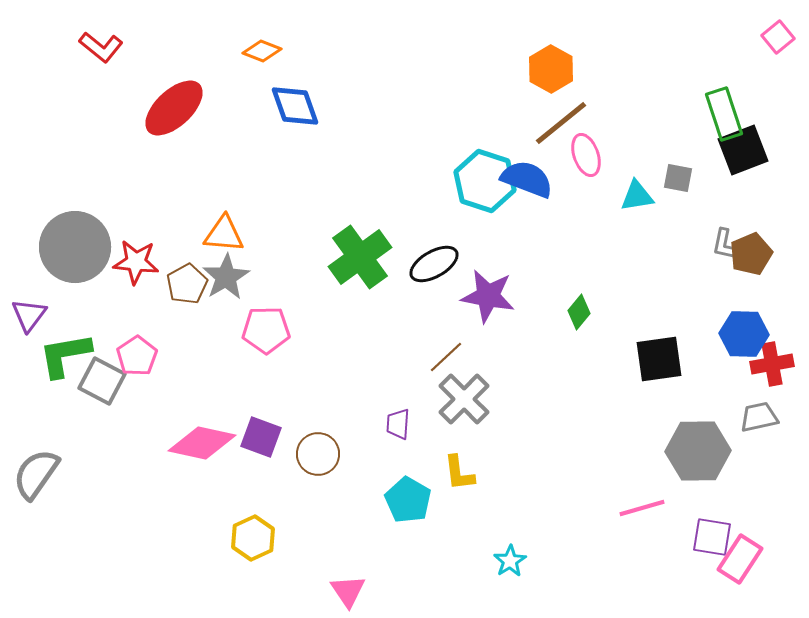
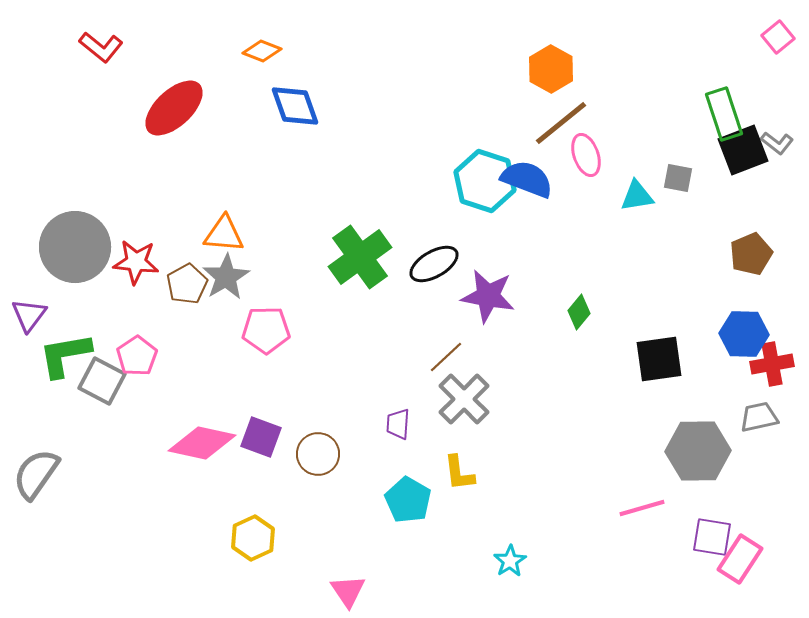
gray L-shape at (724, 244): moved 53 px right, 101 px up; rotated 64 degrees counterclockwise
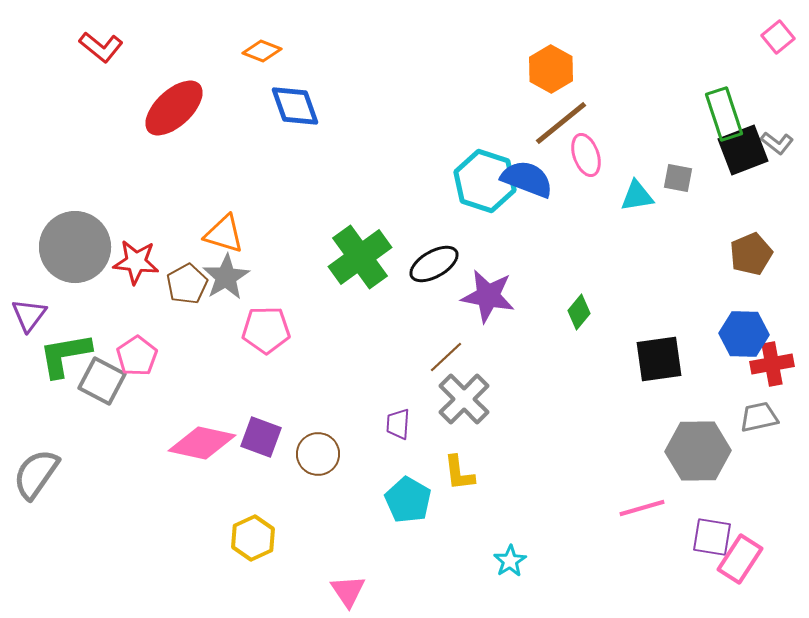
orange triangle at (224, 234): rotated 12 degrees clockwise
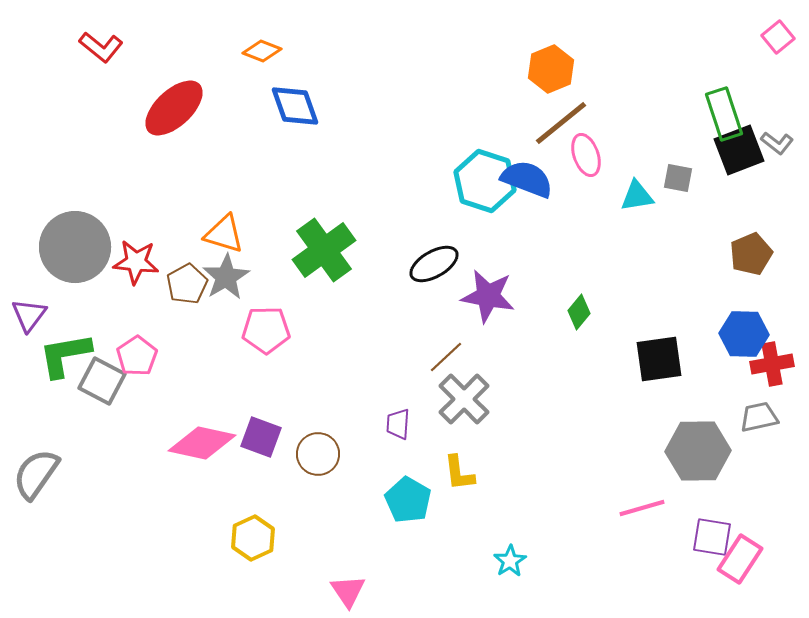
orange hexagon at (551, 69): rotated 9 degrees clockwise
black square at (743, 150): moved 4 px left
green cross at (360, 257): moved 36 px left, 7 px up
